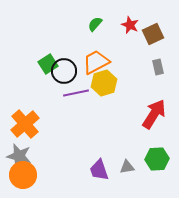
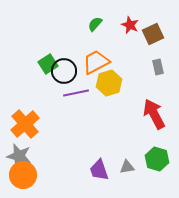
yellow hexagon: moved 5 px right
red arrow: rotated 60 degrees counterclockwise
green hexagon: rotated 20 degrees clockwise
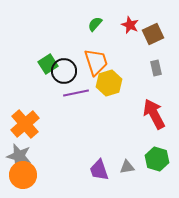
orange trapezoid: rotated 100 degrees clockwise
gray rectangle: moved 2 px left, 1 px down
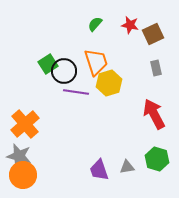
red star: rotated 12 degrees counterclockwise
purple line: moved 1 px up; rotated 20 degrees clockwise
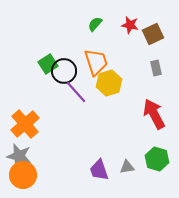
purple line: rotated 40 degrees clockwise
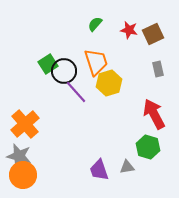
red star: moved 1 px left, 5 px down
gray rectangle: moved 2 px right, 1 px down
green hexagon: moved 9 px left, 12 px up
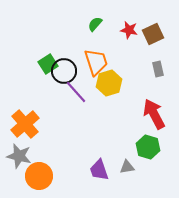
orange circle: moved 16 px right, 1 px down
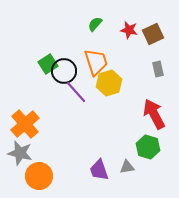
gray star: moved 1 px right, 3 px up
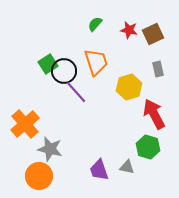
yellow hexagon: moved 20 px right, 4 px down
gray star: moved 30 px right, 4 px up
gray triangle: rotated 21 degrees clockwise
